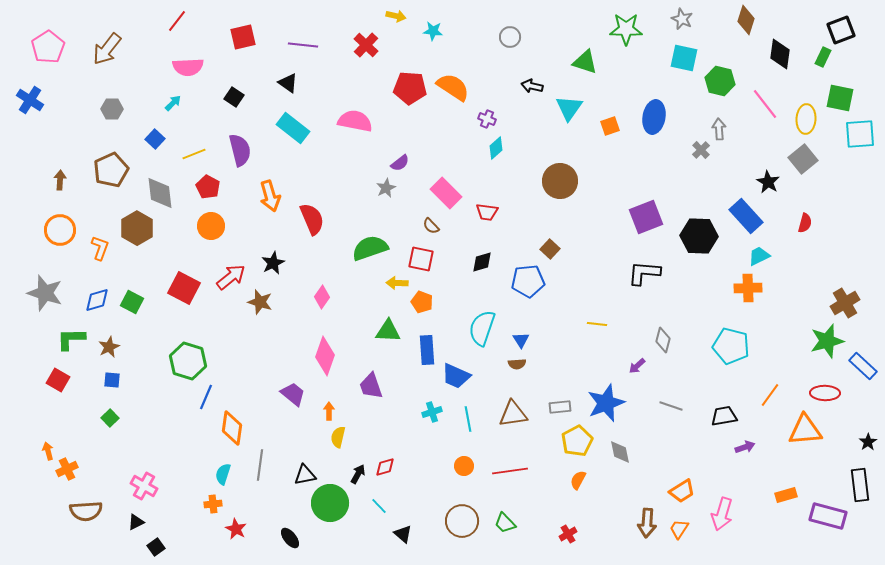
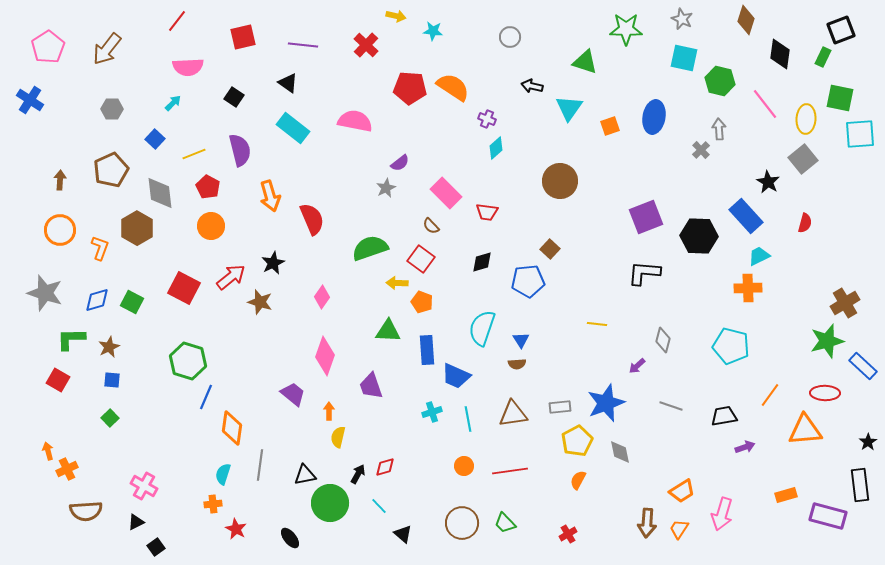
red square at (421, 259): rotated 24 degrees clockwise
brown circle at (462, 521): moved 2 px down
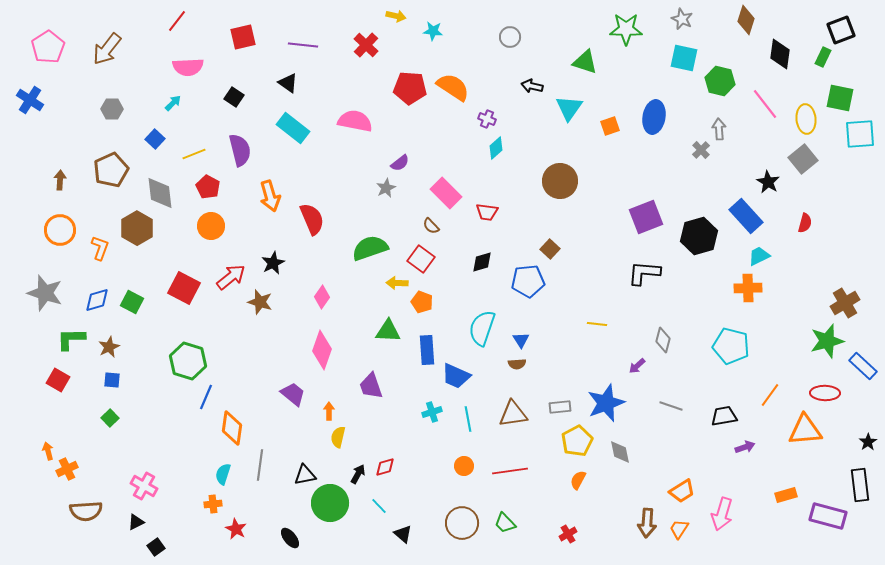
yellow ellipse at (806, 119): rotated 8 degrees counterclockwise
black hexagon at (699, 236): rotated 18 degrees counterclockwise
pink diamond at (325, 356): moved 3 px left, 6 px up
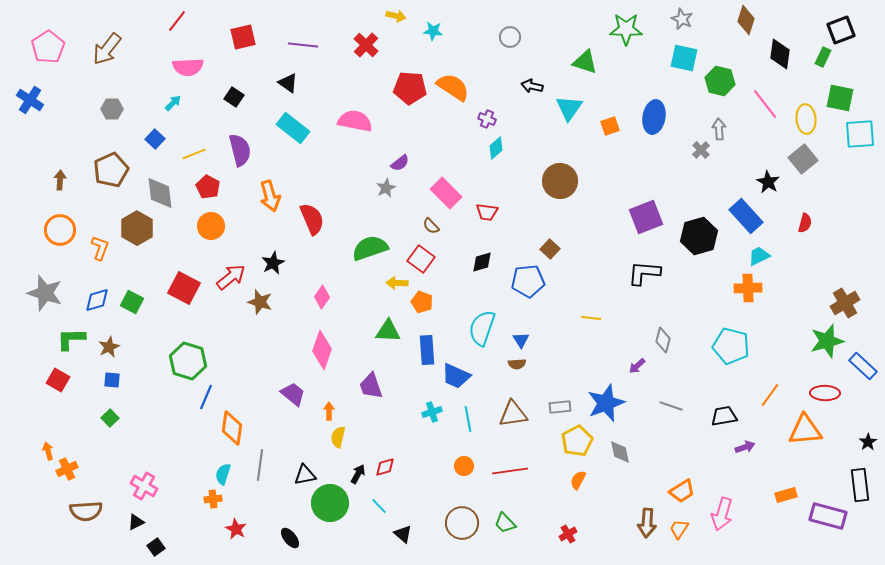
yellow line at (597, 324): moved 6 px left, 6 px up
orange cross at (213, 504): moved 5 px up
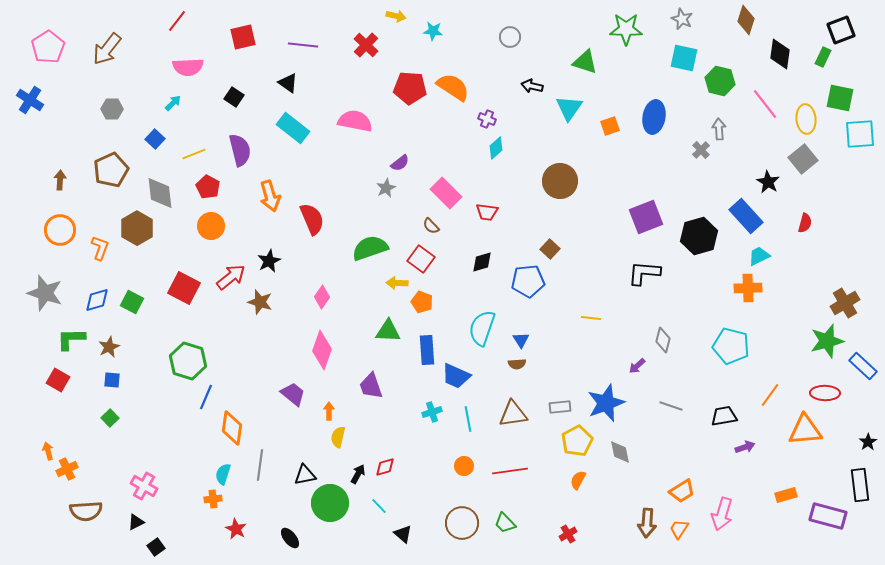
black star at (273, 263): moved 4 px left, 2 px up
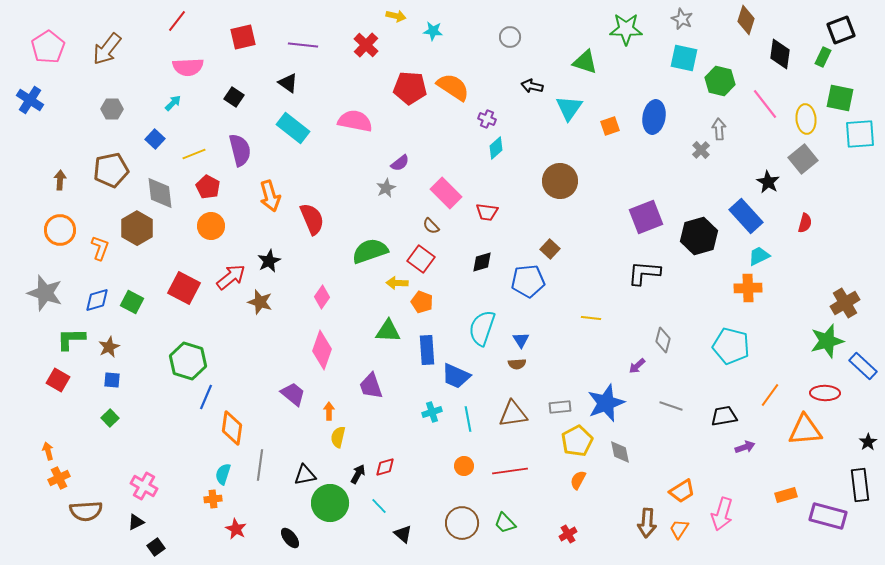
brown pentagon at (111, 170): rotated 12 degrees clockwise
green semicircle at (370, 248): moved 3 px down
orange cross at (67, 469): moved 8 px left, 9 px down
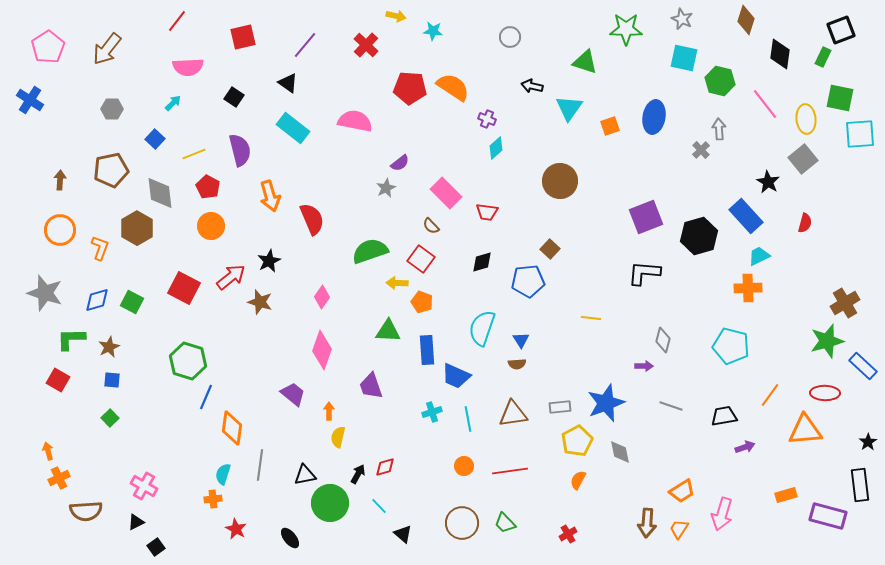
purple line at (303, 45): moved 2 px right; rotated 56 degrees counterclockwise
purple arrow at (637, 366): moved 7 px right; rotated 138 degrees counterclockwise
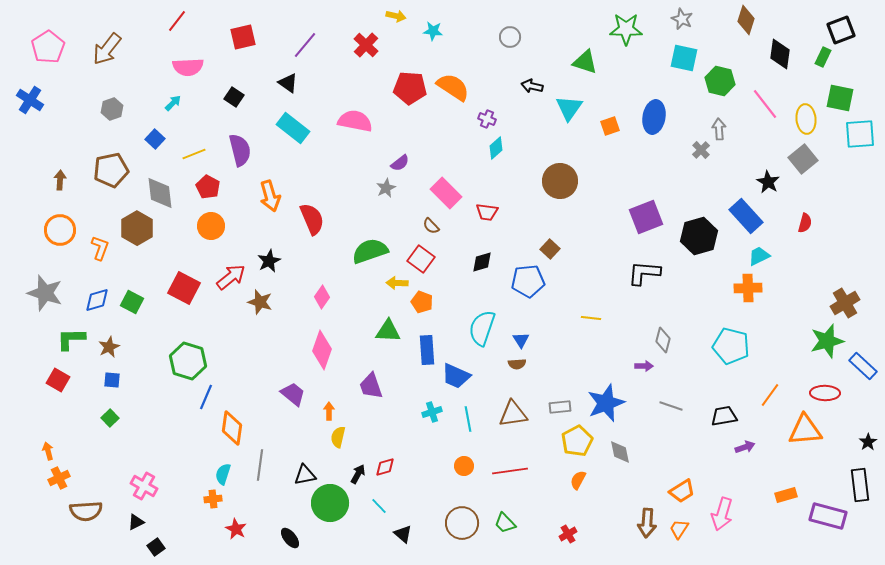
gray hexagon at (112, 109): rotated 20 degrees counterclockwise
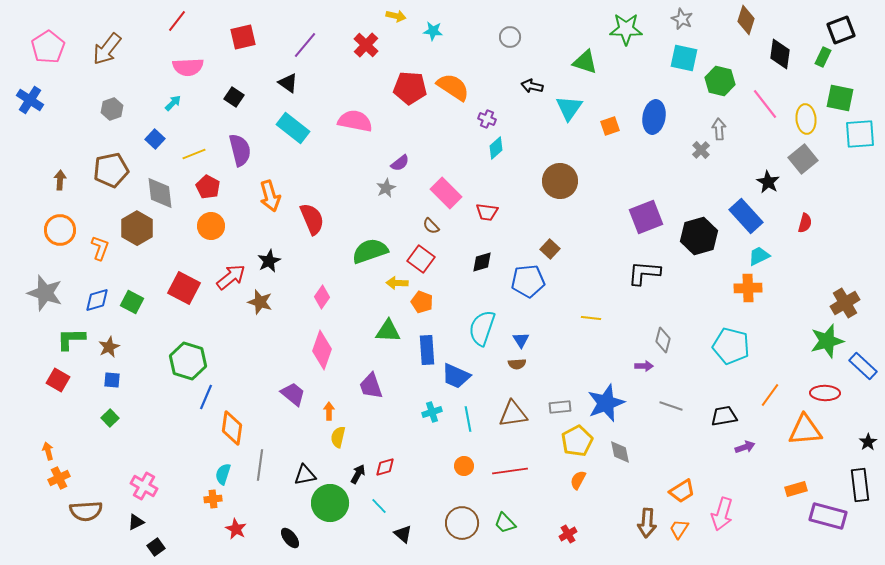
orange rectangle at (786, 495): moved 10 px right, 6 px up
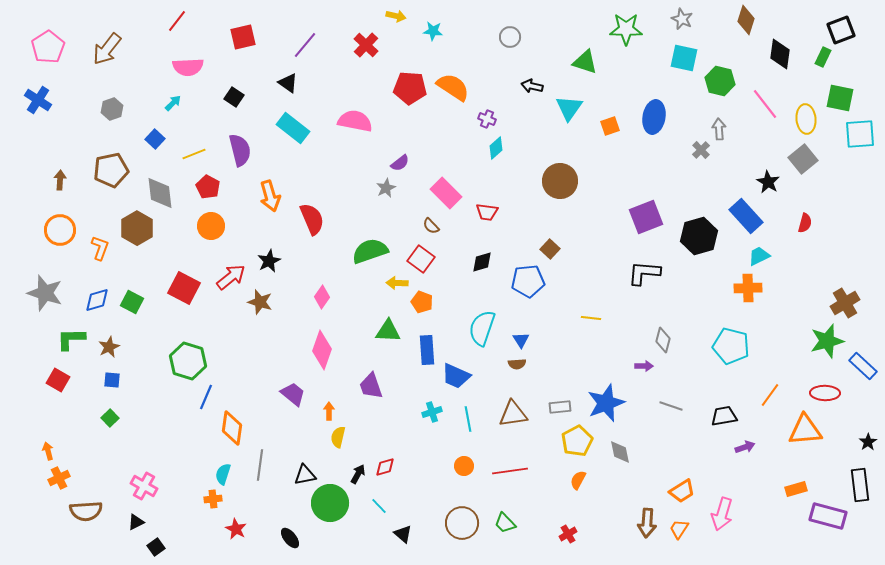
blue cross at (30, 100): moved 8 px right
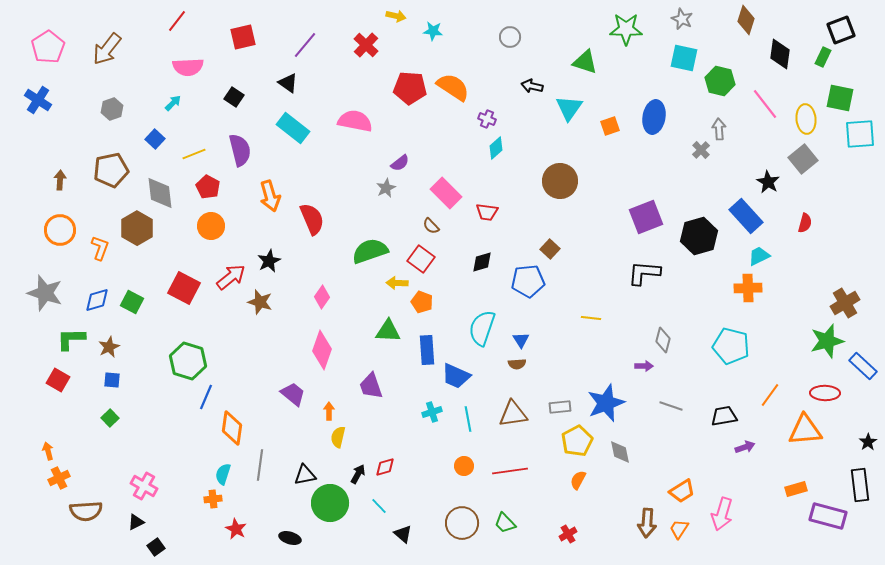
black ellipse at (290, 538): rotated 35 degrees counterclockwise
